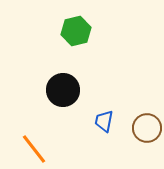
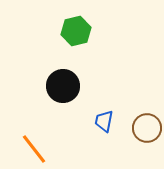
black circle: moved 4 px up
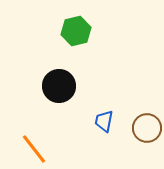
black circle: moved 4 px left
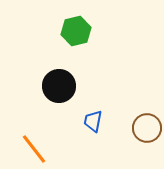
blue trapezoid: moved 11 px left
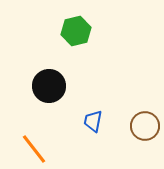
black circle: moved 10 px left
brown circle: moved 2 px left, 2 px up
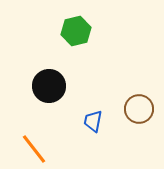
brown circle: moved 6 px left, 17 px up
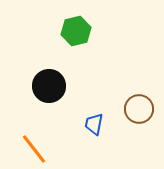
blue trapezoid: moved 1 px right, 3 px down
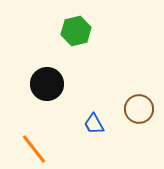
black circle: moved 2 px left, 2 px up
blue trapezoid: rotated 40 degrees counterclockwise
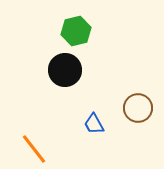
black circle: moved 18 px right, 14 px up
brown circle: moved 1 px left, 1 px up
